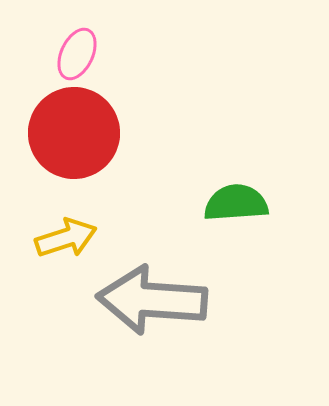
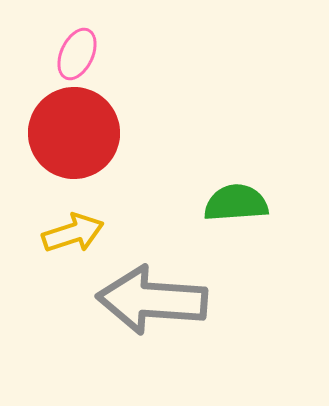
yellow arrow: moved 7 px right, 5 px up
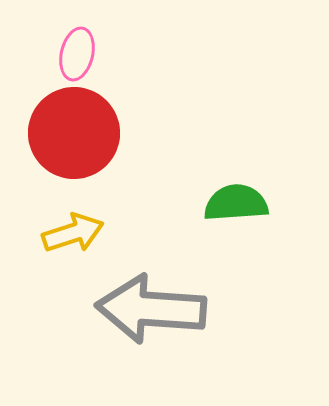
pink ellipse: rotated 12 degrees counterclockwise
gray arrow: moved 1 px left, 9 px down
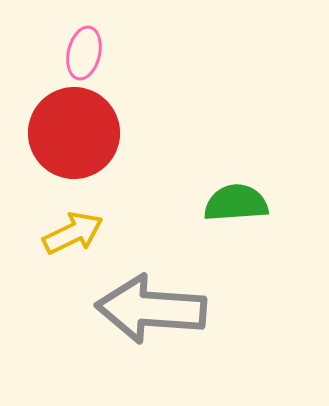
pink ellipse: moved 7 px right, 1 px up
yellow arrow: rotated 8 degrees counterclockwise
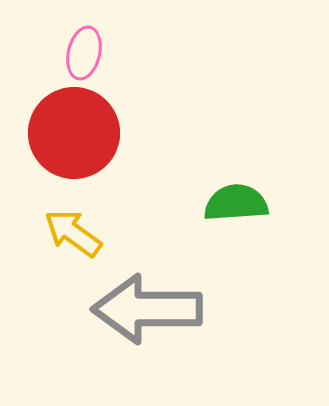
yellow arrow: rotated 118 degrees counterclockwise
gray arrow: moved 4 px left; rotated 4 degrees counterclockwise
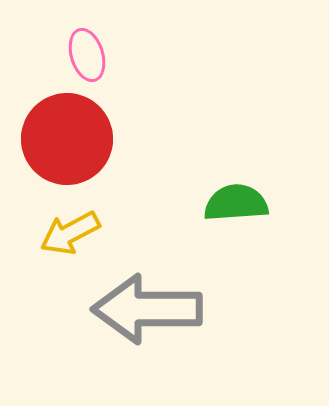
pink ellipse: moved 3 px right, 2 px down; rotated 30 degrees counterclockwise
red circle: moved 7 px left, 6 px down
yellow arrow: moved 3 px left; rotated 64 degrees counterclockwise
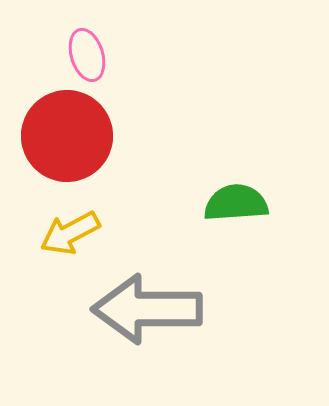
red circle: moved 3 px up
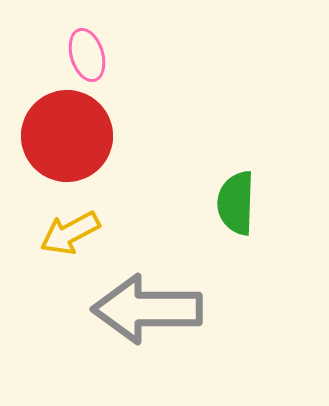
green semicircle: rotated 84 degrees counterclockwise
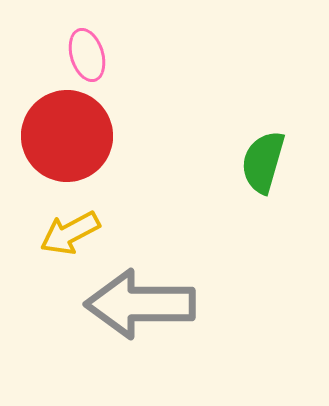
green semicircle: moved 27 px right, 41 px up; rotated 14 degrees clockwise
gray arrow: moved 7 px left, 5 px up
